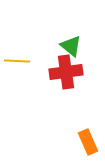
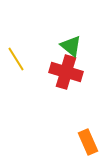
yellow line: moved 1 px left, 2 px up; rotated 55 degrees clockwise
red cross: rotated 24 degrees clockwise
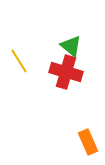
yellow line: moved 3 px right, 2 px down
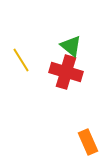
yellow line: moved 2 px right, 1 px up
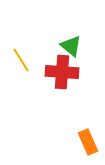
red cross: moved 4 px left; rotated 12 degrees counterclockwise
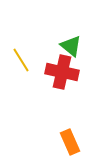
red cross: rotated 8 degrees clockwise
orange rectangle: moved 18 px left
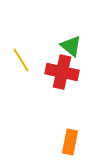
orange rectangle: rotated 35 degrees clockwise
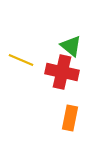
yellow line: rotated 35 degrees counterclockwise
orange rectangle: moved 24 px up
